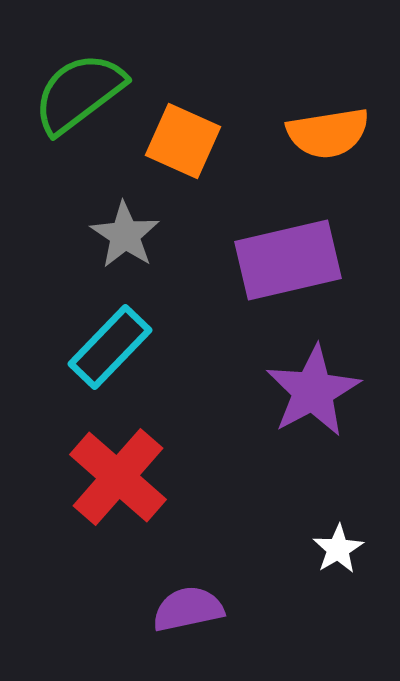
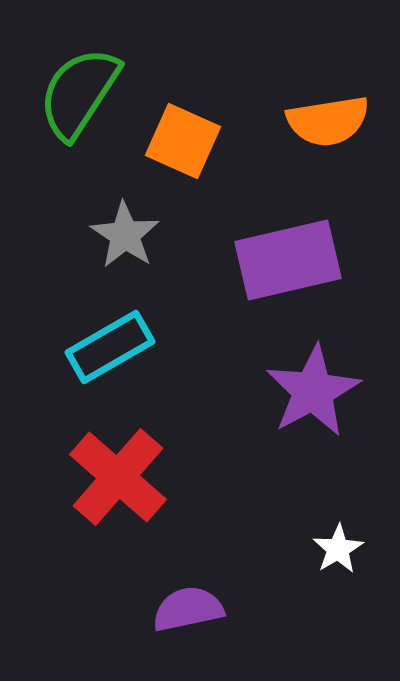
green semicircle: rotated 20 degrees counterclockwise
orange semicircle: moved 12 px up
cyan rectangle: rotated 16 degrees clockwise
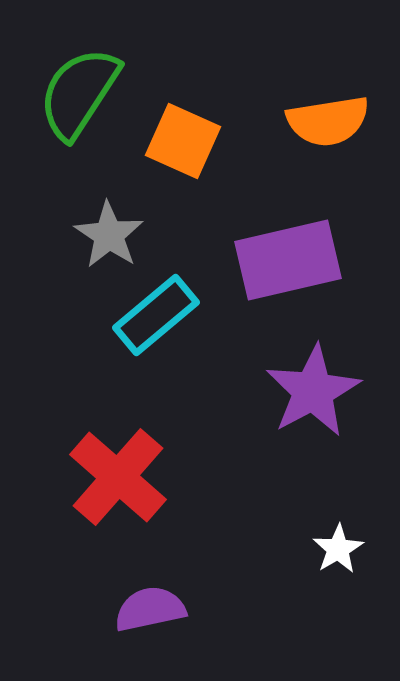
gray star: moved 16 px left
cyan rectangle: moved 46 px right, 32 px up; rotated 10 degrees counterclockwise
purple semicircle: moved 38 px left
